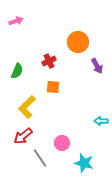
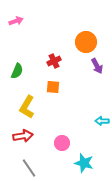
orange circle: moved 8 px right
red cross: moved 5 px right
yellow L-shape: rotated 15 degrees counterclockwise
cyan arrow: moved 1 px right
red arrow: rotated 150 degrees counterclockwise
gray line: moved 11 px left, 10 px down
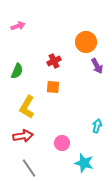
pink arrow: moved 2 px right, 5 px down
cyan arrow: moved 5 px left, 5 px down; rotated 104 degrees clockwise
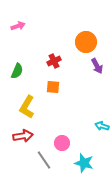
cyan arrow: moved 5 px right; rotated 88 degrees counterclockwise
gray line: moved 15 px right, 8 px up
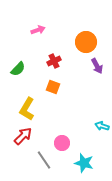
pink arrow: moved 20 px right, 4 px down
green semicircle: moved 1 px right, 2 px up; rotated 21 degrees clockwise
orange square: rotated 16 degrees clockwise
yellow L-shape: moved 2 px down
red arrow: rotated 36 degrees counterclockwise
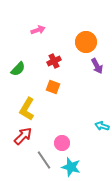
cyan star: moved 13 px left, 4 px down
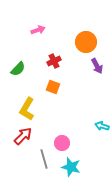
gray line: moved 1 px up; rotated 18 degrees clockwise
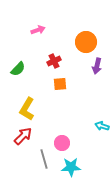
purple arrow: rotated 42 degrees clockwise
orange square: moved 7 px right, 3 px up; rotated 24 degrees counterclockwise
cyan star: rotated 18 degrees counterclockwise
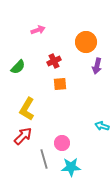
green semicircle: moved 2 px up
